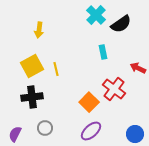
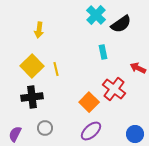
yellow square: rotated 15 degrees counterclockwise
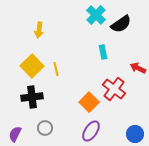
purple ellipse: rotated 15 degrees counterclockwise
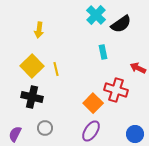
red cross: moved 2 px right, 1 px down; rotated 20 degrees counterclockwise
black cross: rotated 20 degrees clockwise
orange square: moved 4 px right, 1 px down
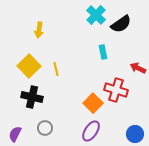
yellow square: moved 3 px left
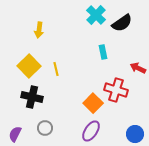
black semicircle: moved 1 px right, 1 px up
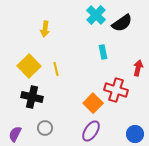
yellow arrow: moved 6 px right, 1 px up
red arrow: rotated 77 degrees clockwise
